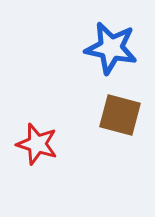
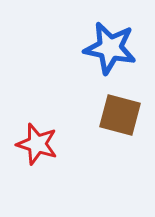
blue star: moved 1 px left
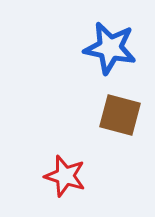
red star: moved 28 px right, 32 px down
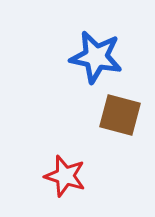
blue star: moved 14 px left, 9 px down
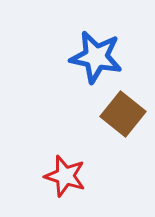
brown square: moved 3 px right, 1 px up; rotated 24 degrees clockwise
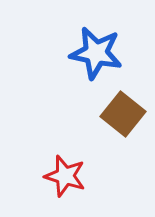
blue star: moved 4 px up
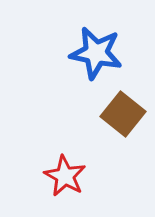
red star: rotated 12 degrees clockwise
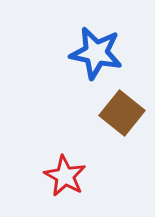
brown square: moved 1 px left, 1 px up
